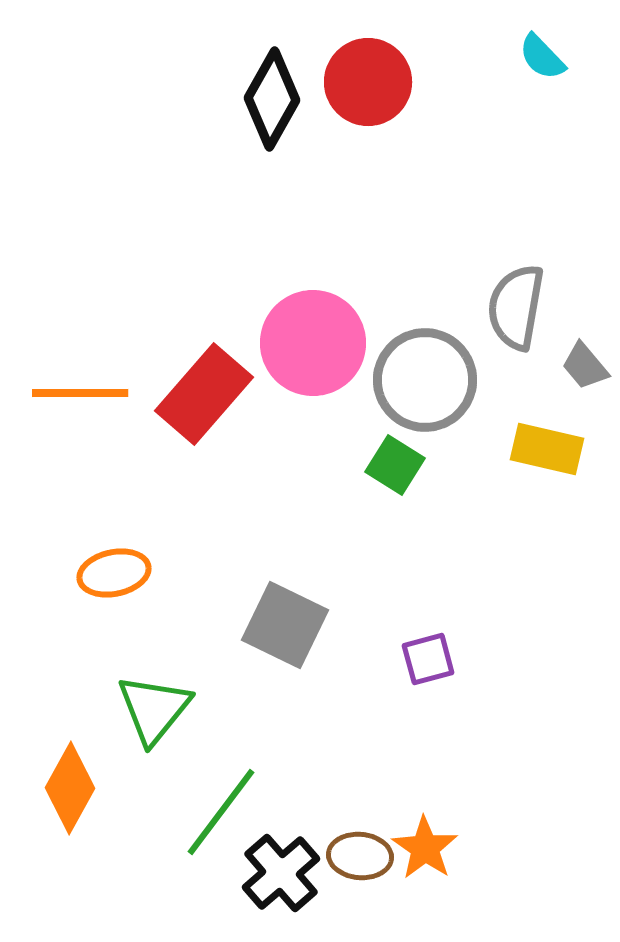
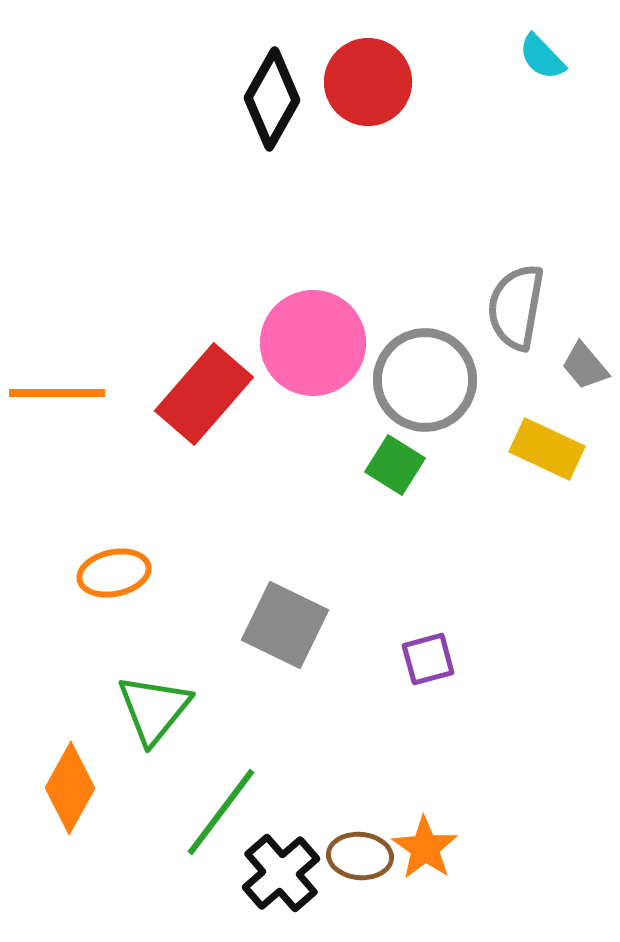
orange line: moved 23 px left
yellow rectangle: rotated 12 degrees clockwise
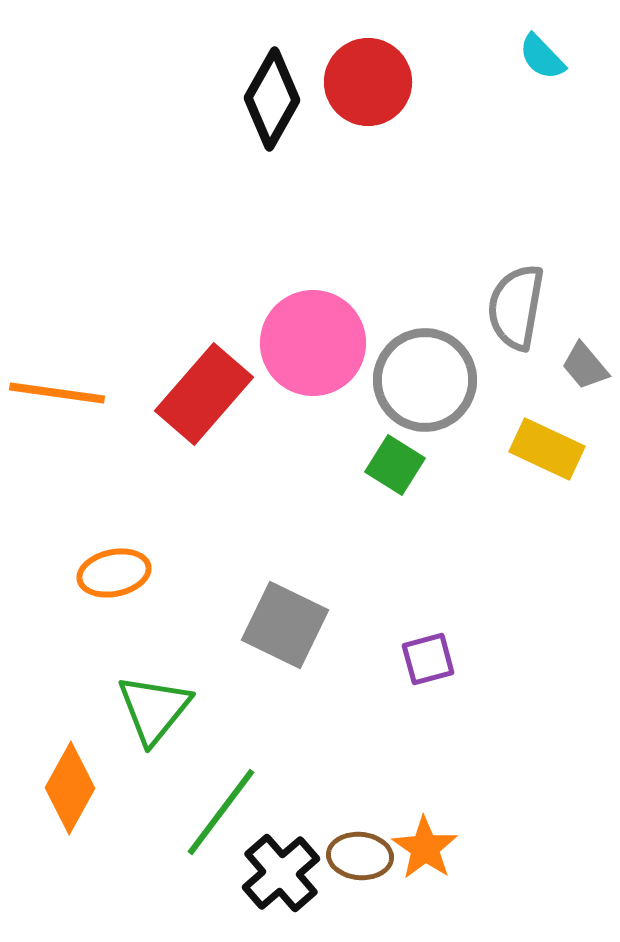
orange line: rotated 8 degrees clockwise
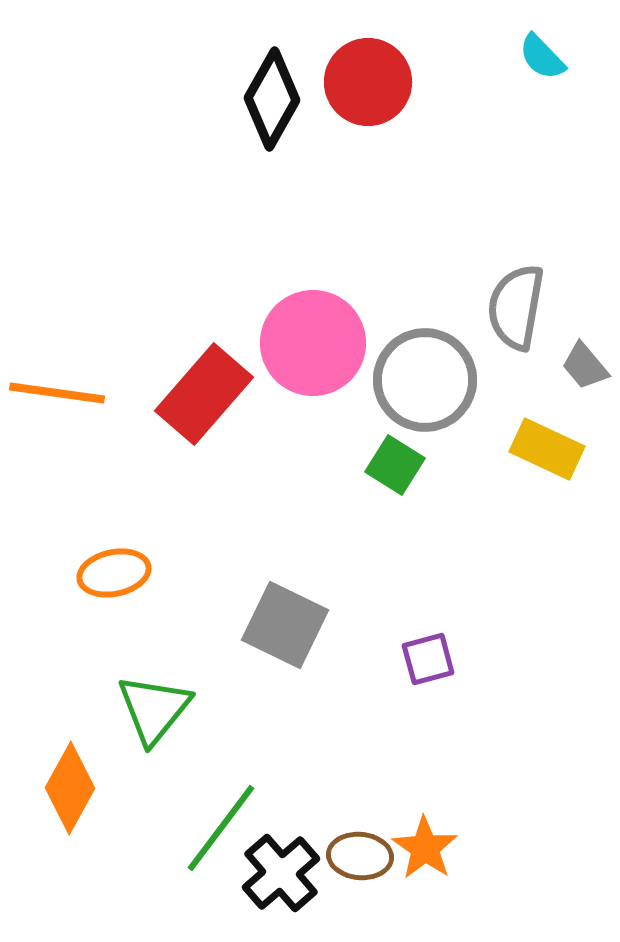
green line: moved 16 px down
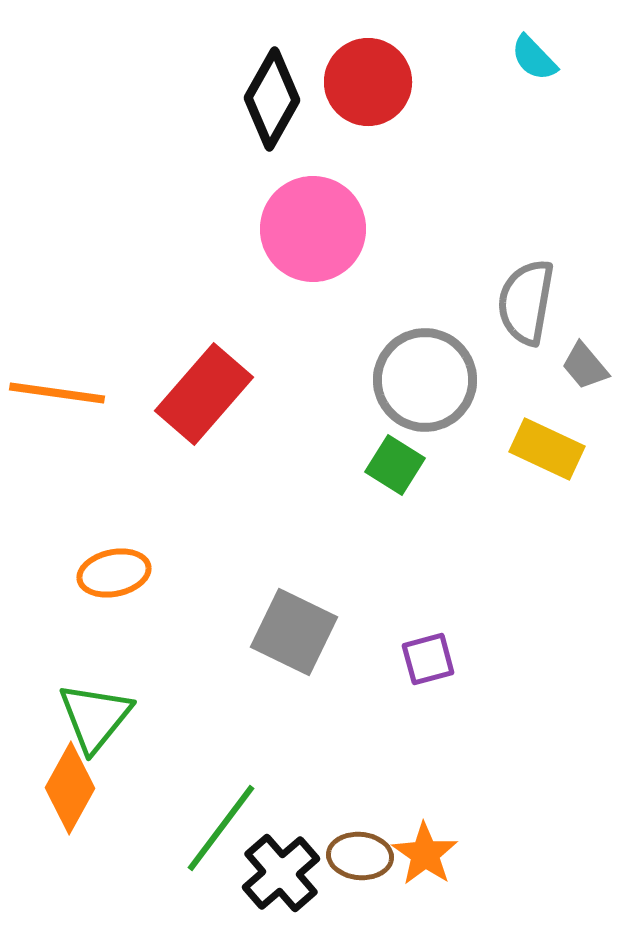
cyan semicircle: moved 8 px left, 1 px down
gray semicircle: moved 10 px right, 5 px up
pink circle: moved 114 px up
gray square: moved 9 px right, 7 px down
green triangle: moved 59 px left, 8 px down
orange star: moved 6 px down
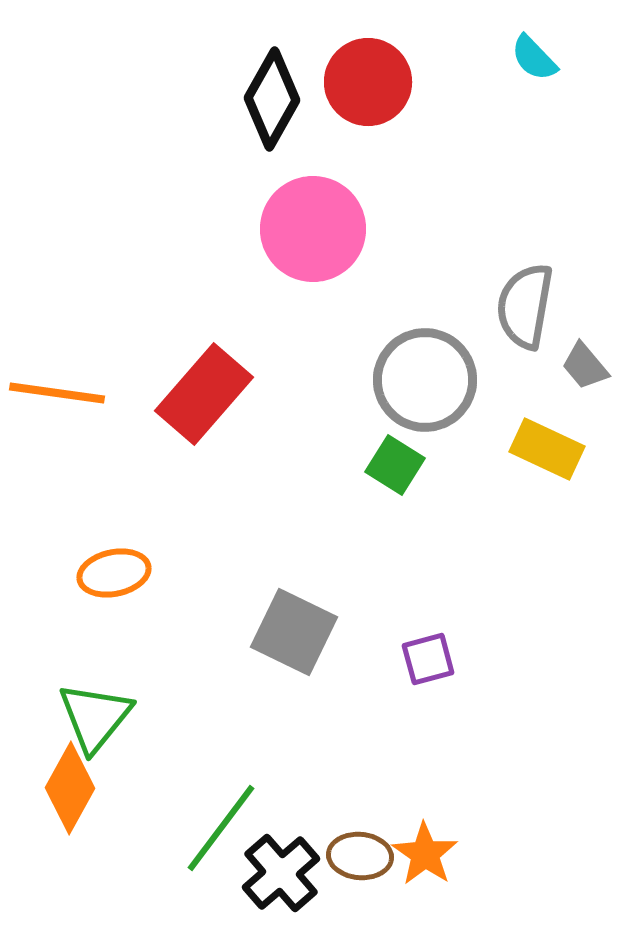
gray semicircle: moved 1 px left, 4 px down
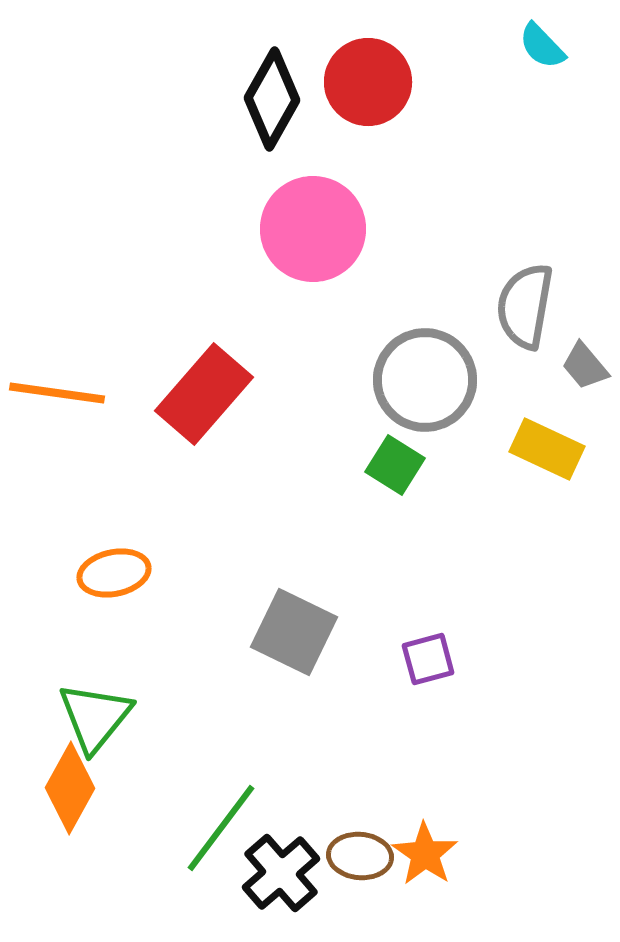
cyan semicircle: moved 8 px right, 12 px up
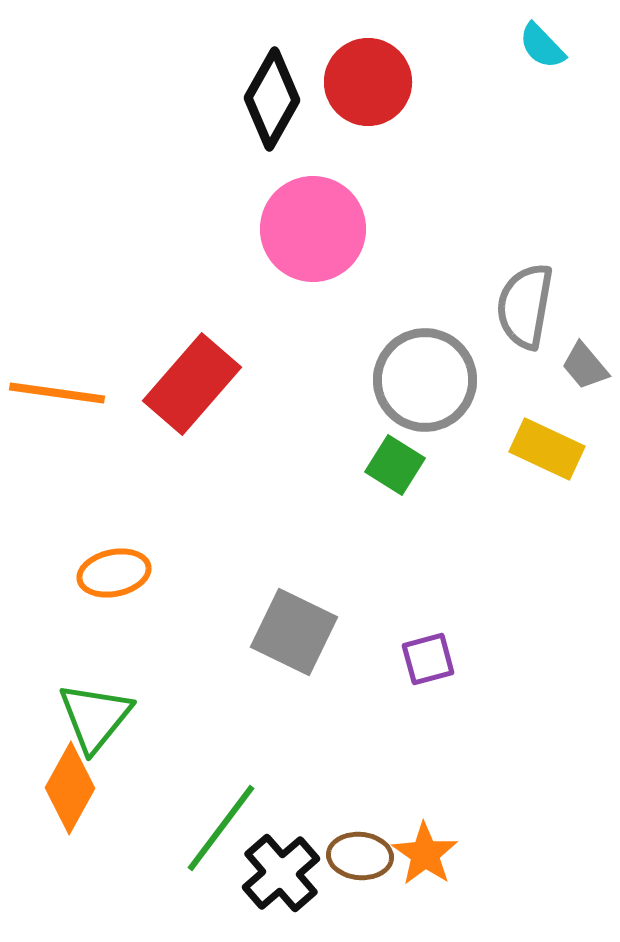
red rectangle: moved 12 px left, 10 px up
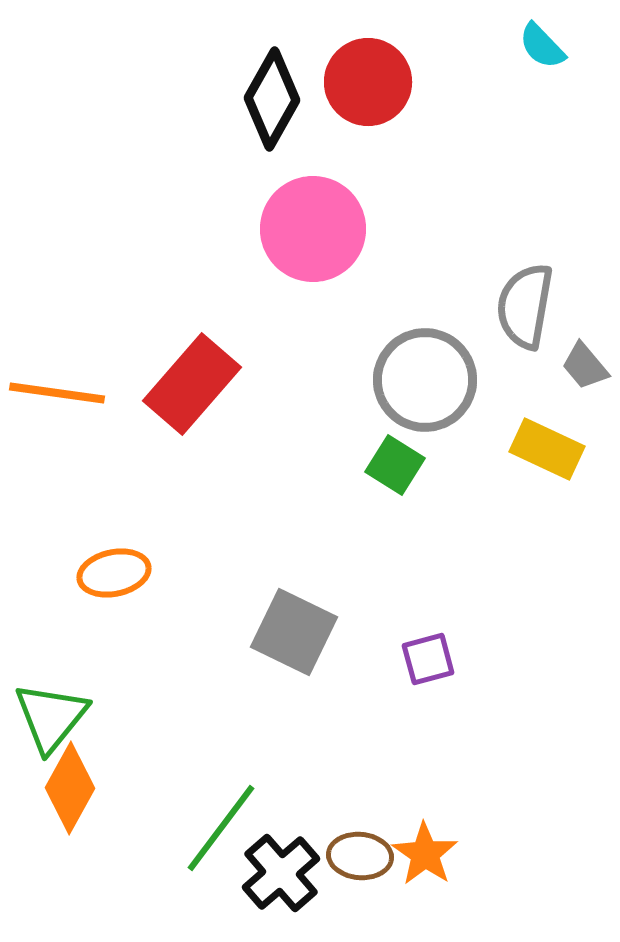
green triangle: moved 44 px left
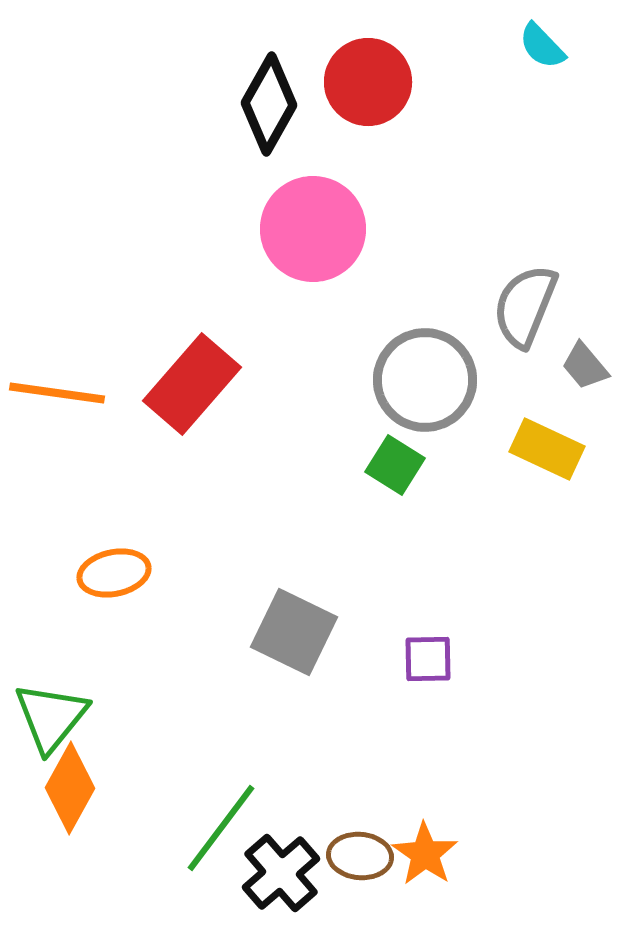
black diamond: moved 3 px left, 5 px down
gray semicircle: rotated 12 degrees clockwise
purple square: rotated 14 degrees clockwise
